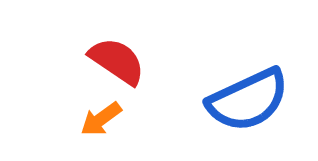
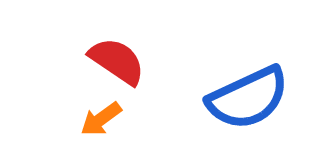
blue semicircle: moved 2 px up
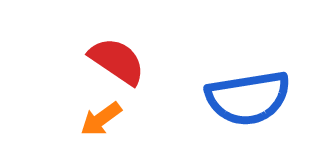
blue semicircle: rotated 16 degrees clockwise
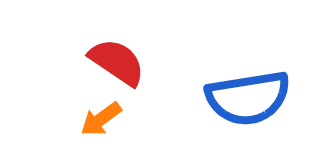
red semicircle: moved 1 px down
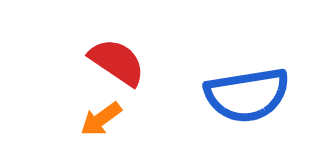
blue semicircle: moved 1 px left, 3 px up
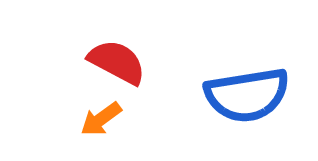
red semicircle: rotated 6 degrees counterclockwise
